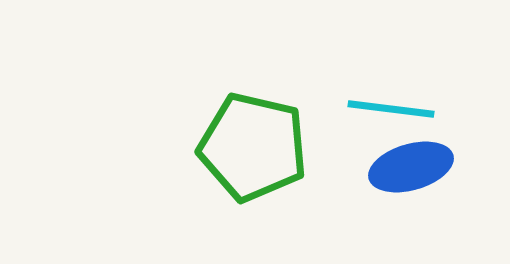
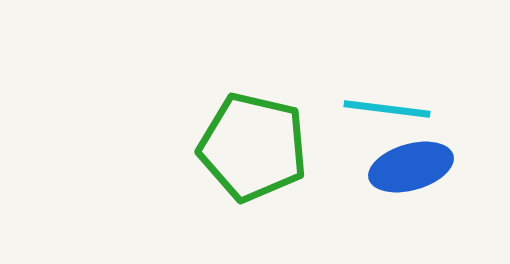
cyan line: moved 4 px left
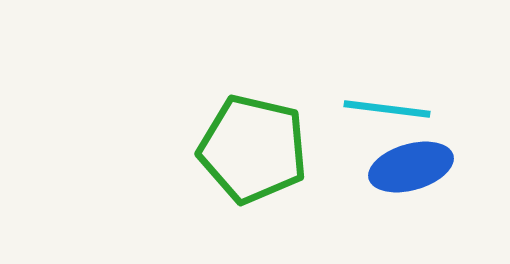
green pentagon: moved 2 px down
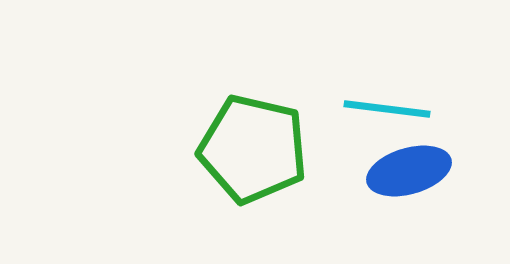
blue ellipse: moved 2 px left, 4 px down
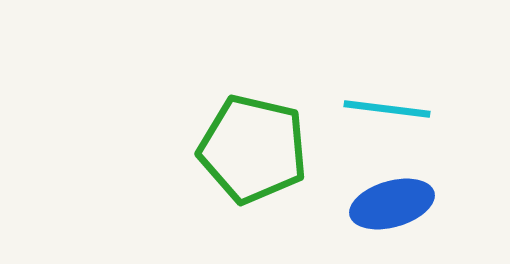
blue ellipse: moved 17 px left, 33 px down
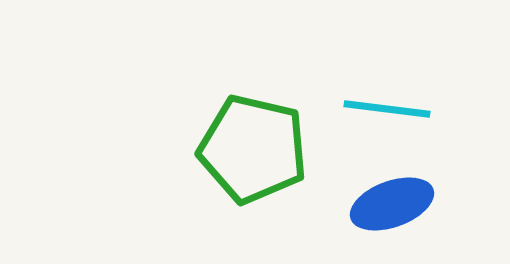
blue ellipse: rotated 4 degrees counterclockwise
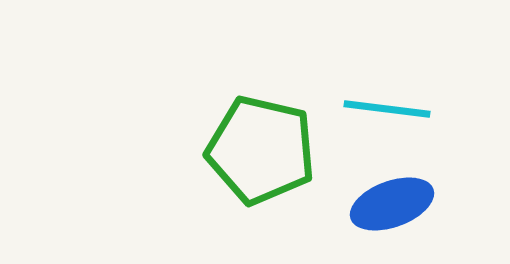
green pentagon: moved 8 px right, 1 px down
